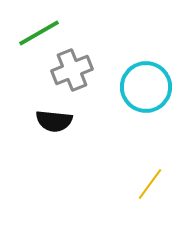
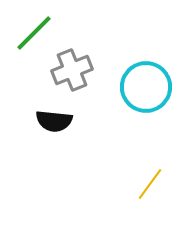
green line: moved 5 px left; rotated 15 degrees counterclockwise
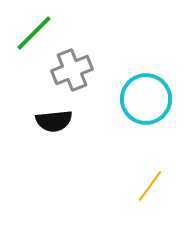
cyan circle: moved 12 px down
black semicircle: rotated 12 degrees counterclockwise
yellow line: moved 2 px down
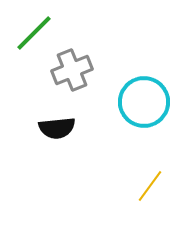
cyan circle: moved 2 px left, 3 px down
black semicircle: moved 3 px right, 7 px down
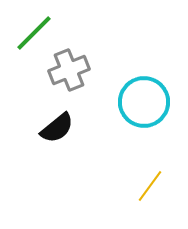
gray cross: moved 3 px left
black semicircle: rotated 33 degrees counterclockwise
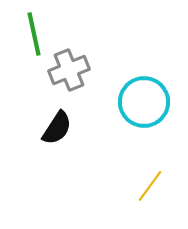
green line: moved 1 px down; rotated 57 degrees counterclockwise
black semicircle: rotated 18 degrees counterclockwise
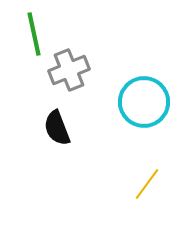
black semicircle: rotated 126 degrees clockwise
yellow line: moved 3 px left, 2 px up
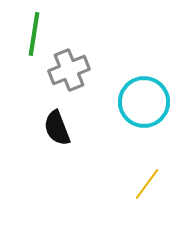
green line: rotated 21 degrees clockwise
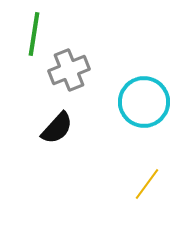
black semicircle: rotated 117 degrees counterclockwise
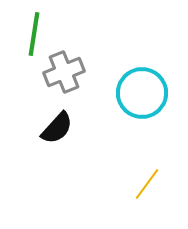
gray cross: moved 5 px left, 2 px down
cyan circle: moved 2 px left, 9 px up
